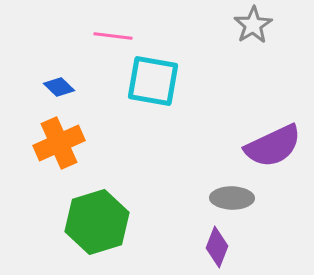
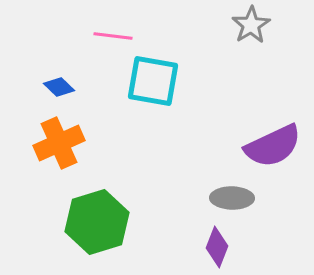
gray star: moved 2 px left
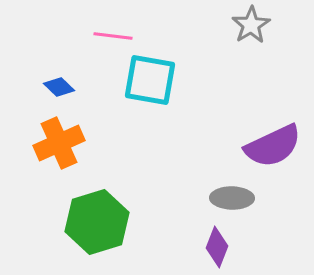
cyan square: moved 3 px left, 1 px up
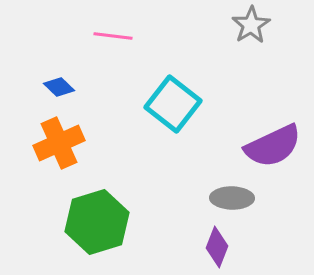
cyan square: moved 23 px right, 24 px down; rotated 28 degrees clockwise
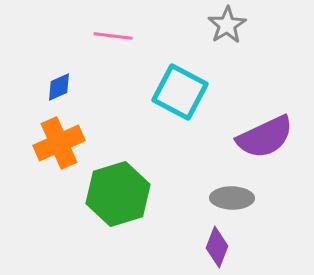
gray star: moved 24 px left
blue diamond: rotated 68 degrees counterclockwise
cyan square: moved 7 px right, 12 px up; rotated 10 degrees counterclockwise
purple semicircle: moved 8 px left, 9 px up
green hexagon: moved 21 px right, 28 px up
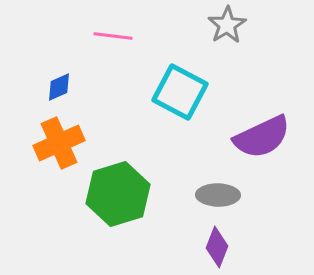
purple semicircle: moved 3 px left
gray ellipse: moved 14 px left, 3 px up
